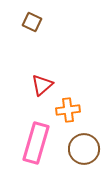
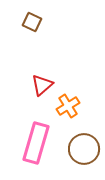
orange cross: moved 4 px up; rotated 25 degrees counterclockwise
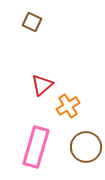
pink rectangle: moved 4 px down
brown circle: moved 2 px right, 2 px up
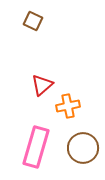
brown square: moved 1 px right, 1 px up
orange cross: rotated 20 degrees clockwise
brown circle: moved 3 px left, 1 px down
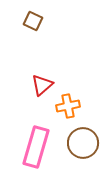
brown circle: moved 5 px up
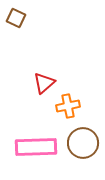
brown square: moved 17 px left, 3 px up
red triangle: moved 2 px right, 2 px up
pink rectangle: rotated 72 degrees clockwise
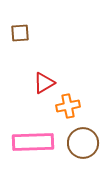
brown square: moved 4 px right, 15 px down; rotated 30 degrees counterclockwise
red triangle: rotated 10 degrees clockwise
pink rectangle: moved 3 px left, 5 px up
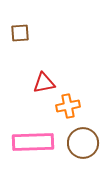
red triangle: rotated 20 degrees clockwise
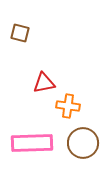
brown square: rotated 18 degrees clockwise
orange cross: rotated 20 degrees clockwise
pink rectangle: moved 1 px left, 1 px down
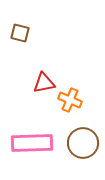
orange cross: moved 2 px right, 6 px up; rotated 15 degrees clockwise
